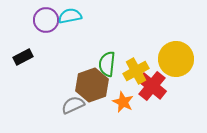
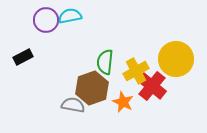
green semicircle: moved 2 px left, 2 px up
brown hexagon: moved 3 px down
gray semicircle: rotated 35 degrees clockwise
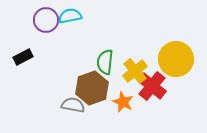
yellow cross: moved 1 px left; rotated 10 degrees counterclockwise
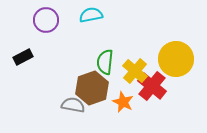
cyan semicircle: moved 21 px right, 1 px up
yellow cross: rotated 10 degrees counterclockwise
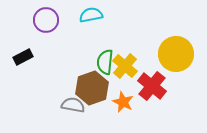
yellow circle: moved 5 px up
yellow cross: moved 10 px left, 5 px up
